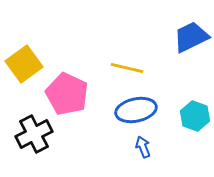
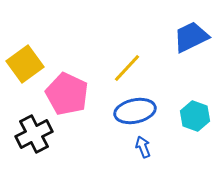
yellow square: moved 1 px right
yellow line: rotated 60 degrees counterclockwise
blue ellipse: moved 1 px left, 1 px down
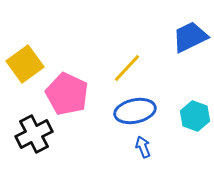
blue trapezoid: moved 1 px left
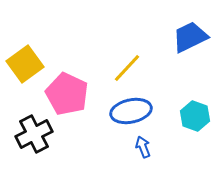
blue ellipse: moved 4 px left
